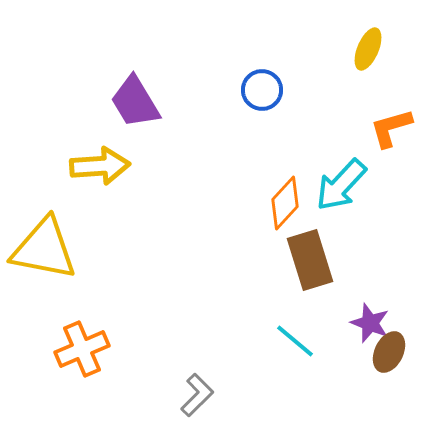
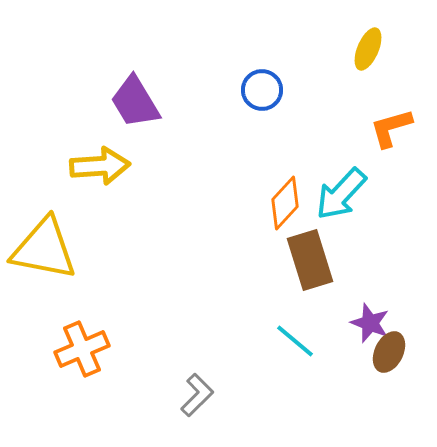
cyan arrow: moved 9 px down
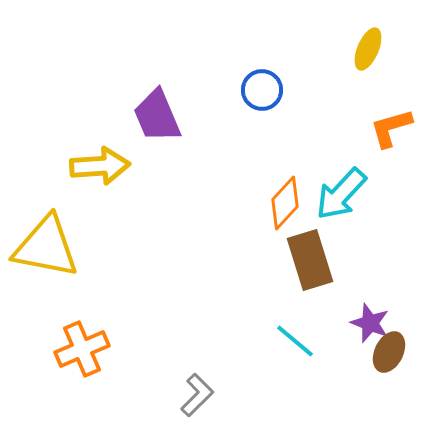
purple trapezoid: moved 22 px right, 14 px down; rotated 8 degrees clockwise
yellow triangle: moved 2 px right, 2 px up
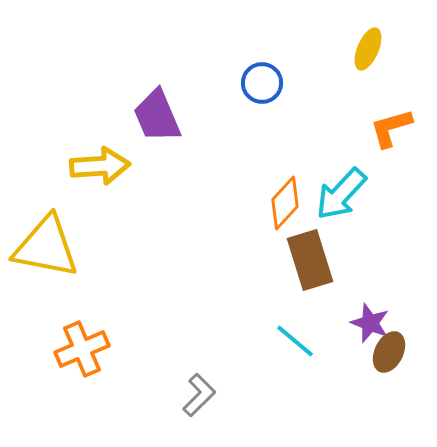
blue circle: moved 7 px up
gray L-shape: moved 2 px right
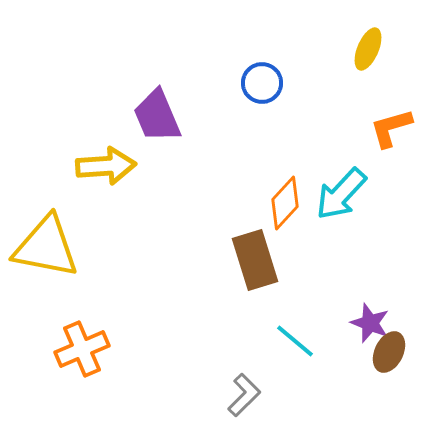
yellow arrow: moved 6 px right
brown rectangle: moved 55 px left
gray L-shape: moved 45 px right
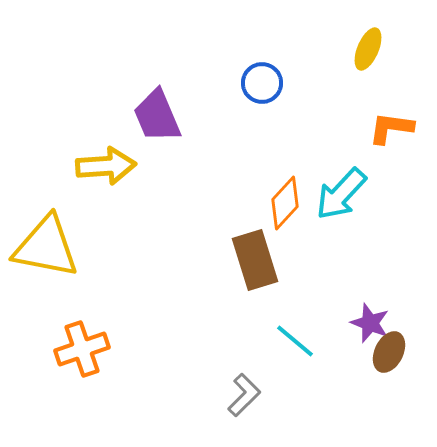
orange L-shape: rotated 24 degrees clockwise
orange cross: rotated 4 degrees clockwise
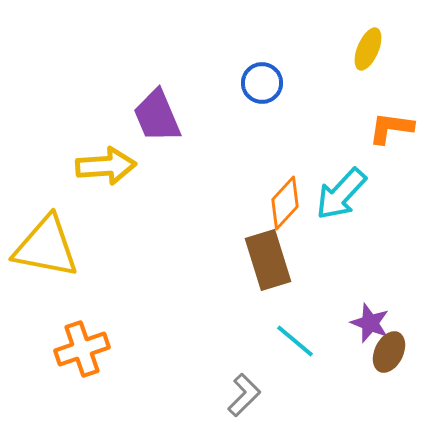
brown rectangle: moved 13 px right
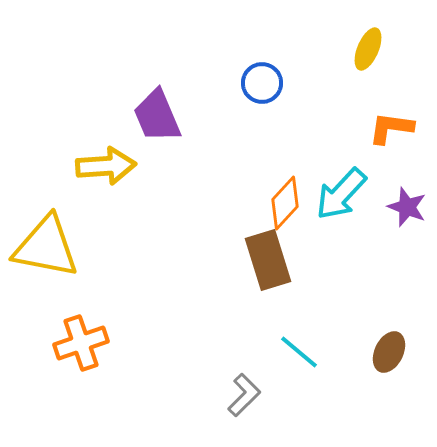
purple star: moved 37 px right, 116 px up
cyan line: moved 4 px right, 11 px down
orange cross: moved 1 px left, 6 px up
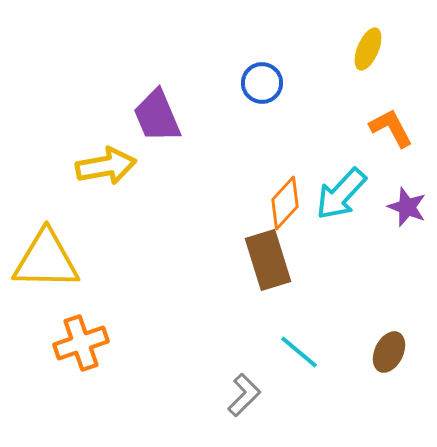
orange L-shape: rotated 54 degrees clockwise
yellow arrow: rotated 6 degrees counterclockwise
yellow triangle: moved 13 px down; rotated 10 degrees counterclockwise
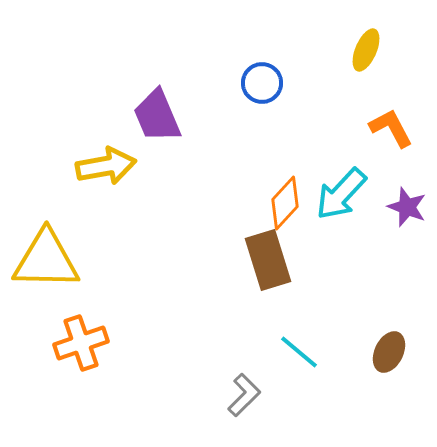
yellow ellipse: moved 2 px left, 1 px down
